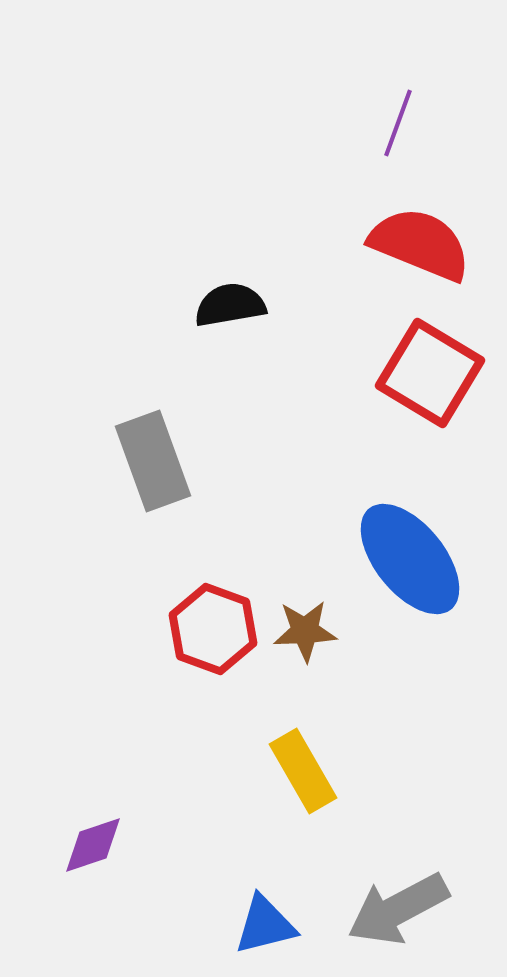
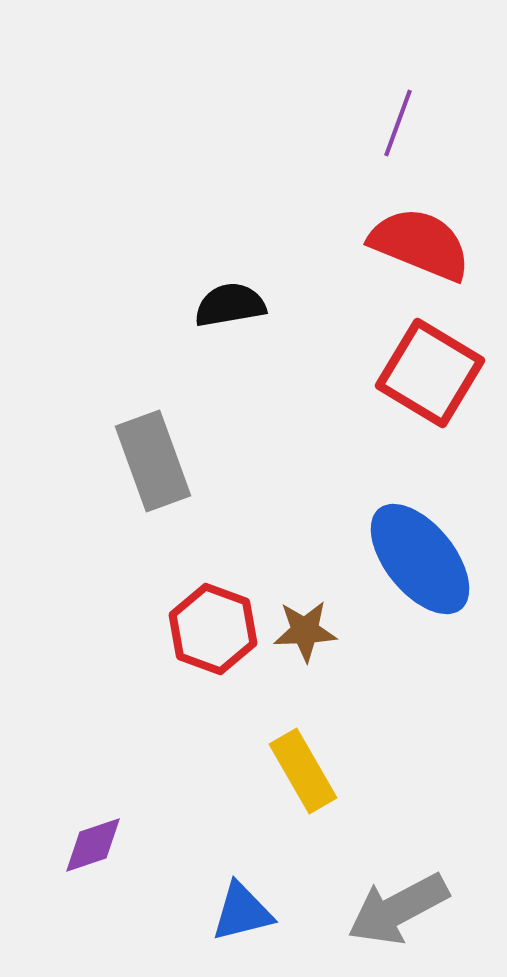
blue ellipse: moved 10 px right
blue triangle: moved 23 px left, 13 px up
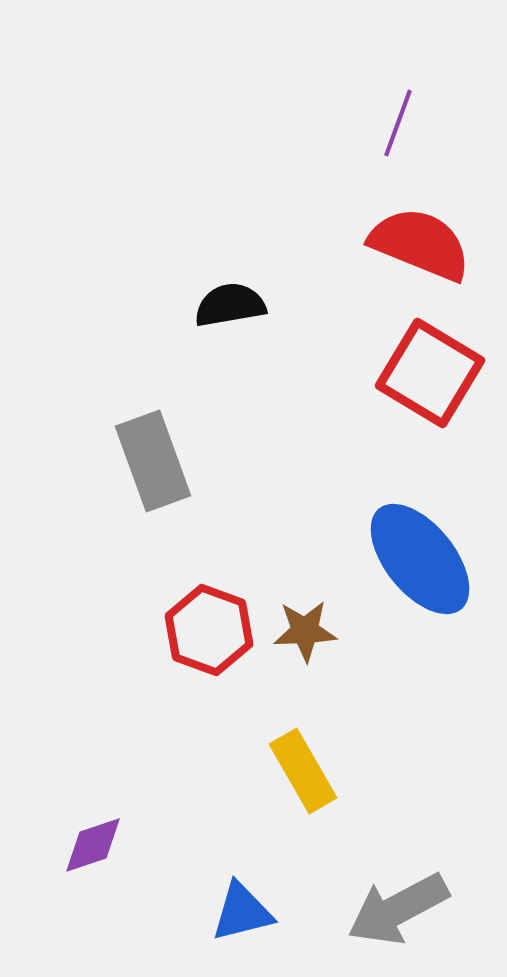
red hexagon: moved 4 px left, 1 px down
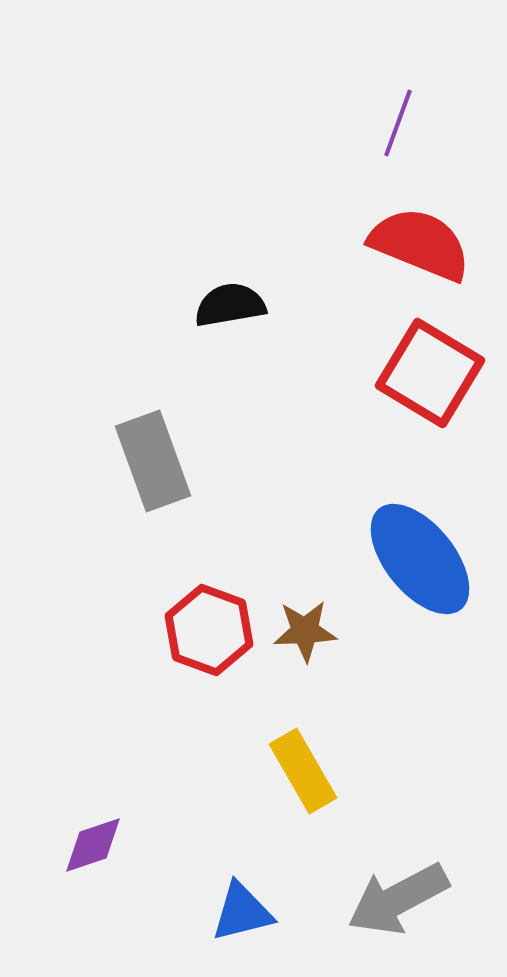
gray arrow: moved 10 px up
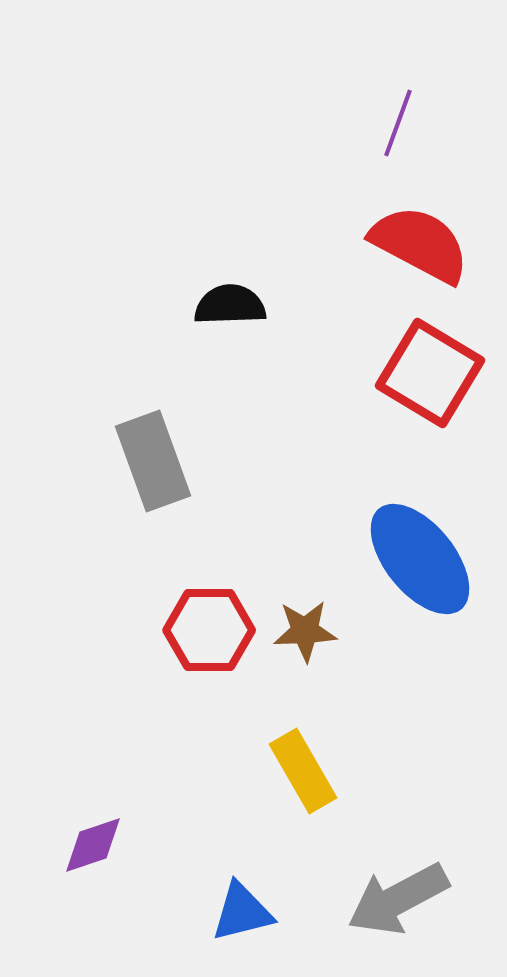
red semicircle: rotated 6 degrees clockwise
black semicircle: rotated 8 degrees clockwise
red hexagon: rotated 20 degrees counterclockwise
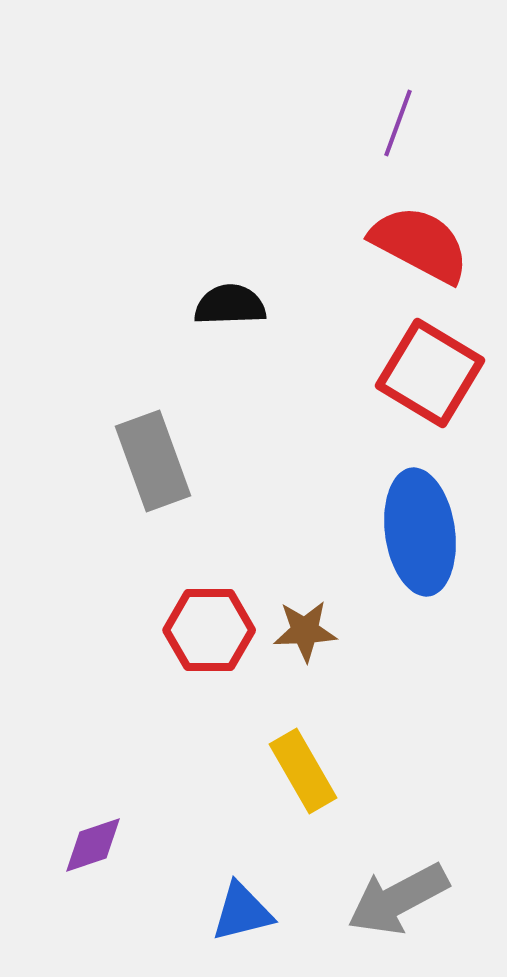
blue ellipse: moved 27 px up; rotated 31 degrees clockwise
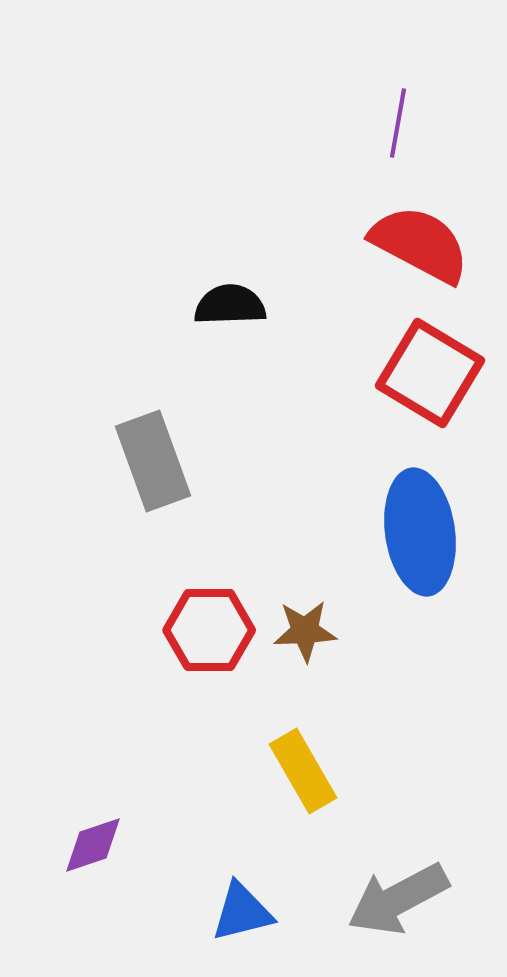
purple line: rotated 10 degrees counterclockwise
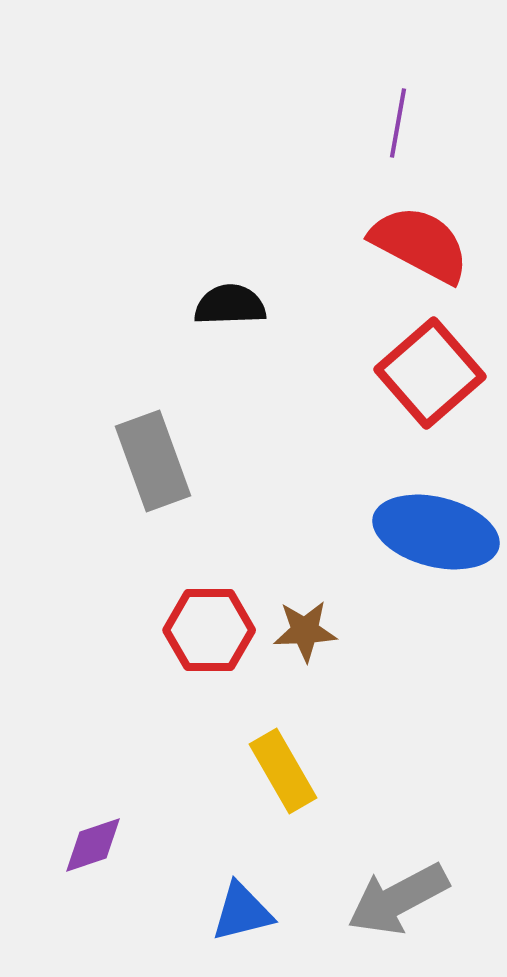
red square: rotated 18 degrees clockwise
blue ellipse: moved 16 px right; rotated 68 degrees counterclockwise
yellow rectangle: moved 20 px left
